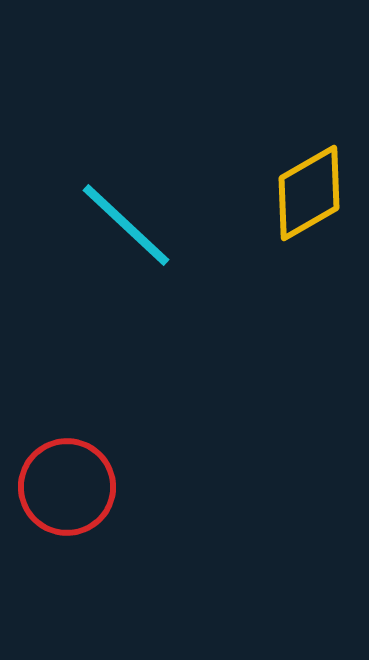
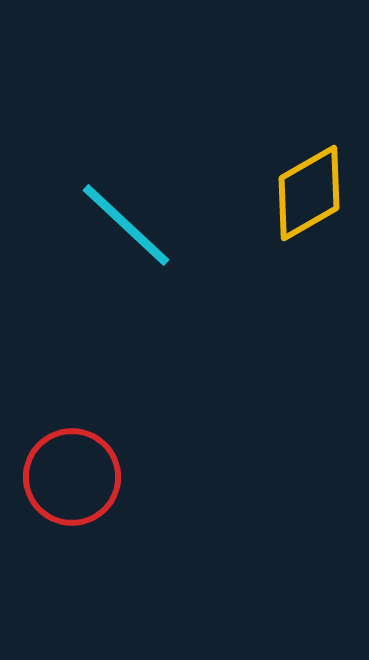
red circle: moved 5 px right, 10 px up
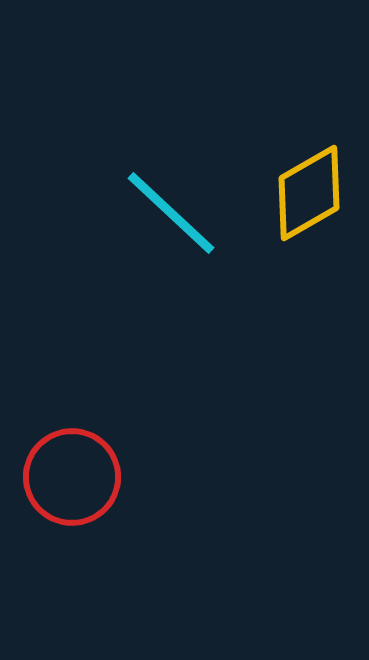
cyan line: moved 45 px right, 12 px up
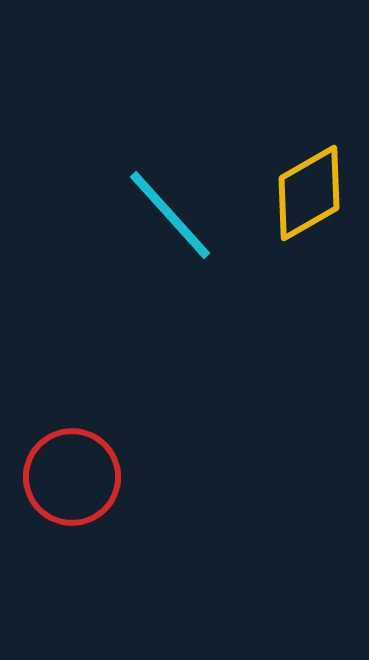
cyan line: moved 1 px left, 2 px down; rotated 5 degrees clockwise
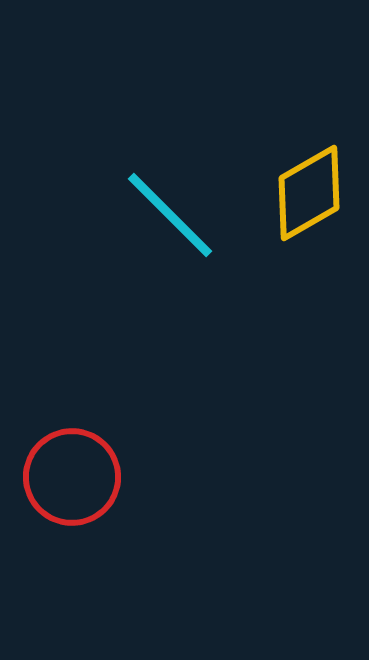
cyan line: rotated 3 degrees counterclockwise
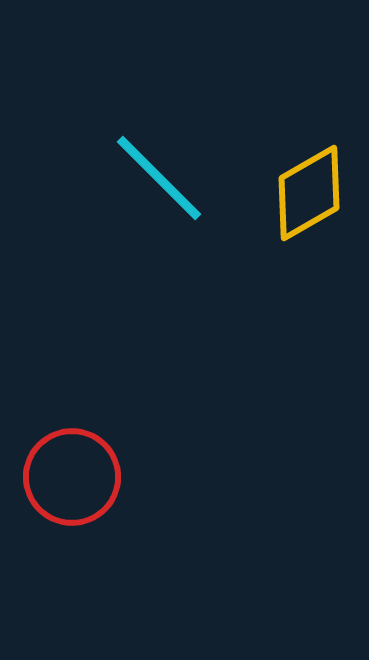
cyan line: moved 11 px left, 37 px up
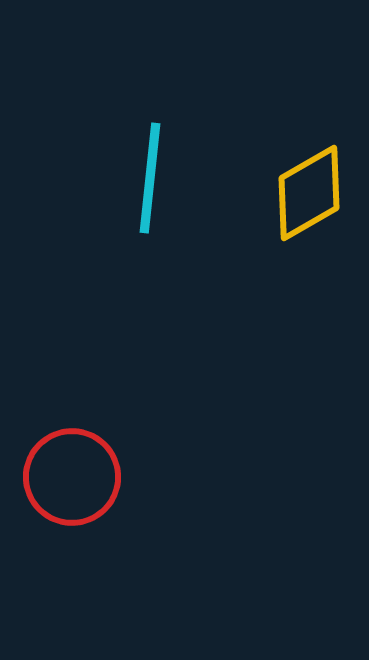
cyan line: moved 9 px left; rotated 51 degrees clockwise
